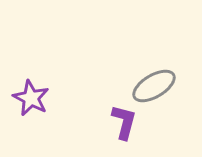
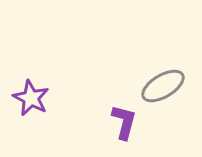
gray ellipse: moved 9 px right
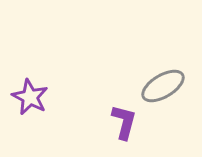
purple star: moved 1 px left, 1 px up
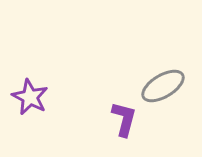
purple L-shape: moved 3 px up
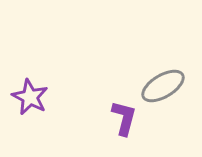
purple L-shape: moved 1 px up
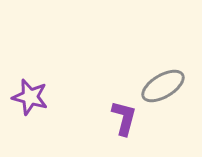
purple star: rotated 12 degrees counterclockwise
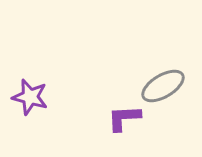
purple L-shape: rotated 108 degrees counterclockwise
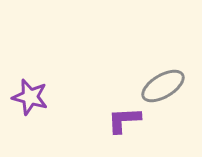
purple L-shape: moved 2 px down
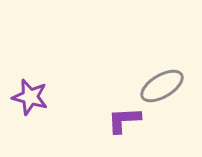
gray ellipse: moved 1 px left
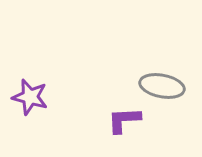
gray ellipse: rotated 42 degrees clockwise
